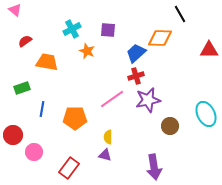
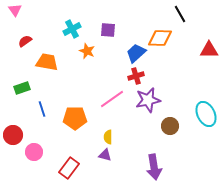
pink triangle: rotated 16 degrees clockwise
blue line: rotated 28 degrees counterclockwise
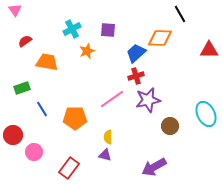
orange star: rotated 28 degrees clockwise
blue line: rotated 14 degrees counterclockwise
purple arrow: rotated 70 degrees clockwise
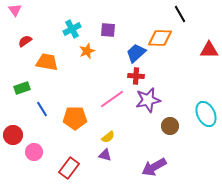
red cross: rotated 21 degrees clockwise
yellow semicircle: rotated 128 degrees counterclockwise
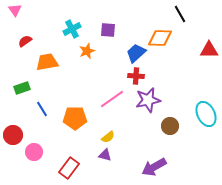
orange trapezoid: rotated 20 degrees counterclockwise
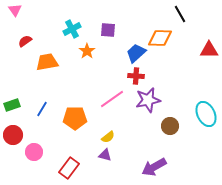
orange star: rotated 14 degrees counterclockwise
green rectangle: moved 10 px left, 17 px down
blue line: rotated 63 degrees clockwise
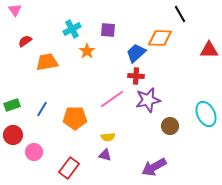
yellow semicircle: rotated 32 degrees clockwise
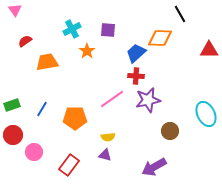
brown circle: moved 5 px down
red rectangle: moved 3 px up
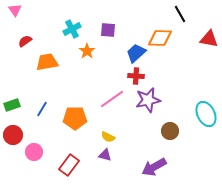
red triangle: moved 11 px up; rotated 12 degrees clockwise
yellow semicircle: rotated 32 degrees clockwise
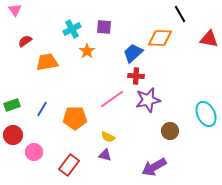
purple square: moved 4 px left, 3 px up
blue trapezoid: moved 3 px left
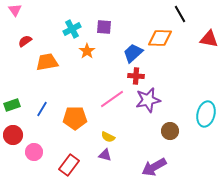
cyan ellipse: rotated 40 degrees clockwise
